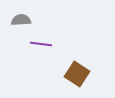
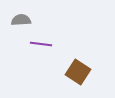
brown square: moved 1 px right, 2 px up
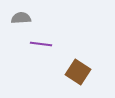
gray semicircle: moved 2 px up
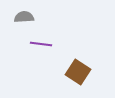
gray semicircle: moved 3 px right, 1 px up
